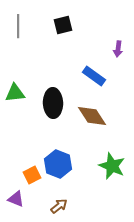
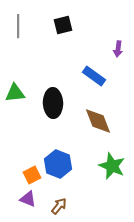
brown diamond: moved 6 px right, 5 px down; rotated 12 degrees clockwise
purple triangle: moved 12 px right
brown arrow: rotated 12 degrees counterclockwise
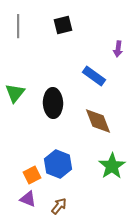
green triangle: rotated 45 degrees counterclockwise
green star: rotated 16 degrees clockwise
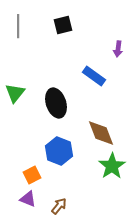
black ellipse: moved 3 px right; rotated 16 degrees counterclockwise
brown diamond: moved 3 px right, 12 px down
blue hexagon: moved 1 px right, 13 px up
